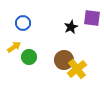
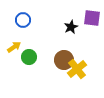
blue circle: moved 3 px up
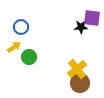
blue circle: moved 2 px left, 7 px down
black star: moved 10 px right; rotated 24 degrees clockwise
brown circle: moved 16 px right, 23 px down
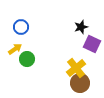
purple square: moved 26 px down; rotated 18 degrees clockwise
black star: rotated 16 degrees counterclockwise
yellow arrow: moved 1 px right, 2 px down
green circle: moved 2 px left, 2 px down
yellow cross: moved 1 px left, 1 px up
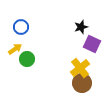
yellow cross: moved 4 px right
brown circle: moved 2 px right
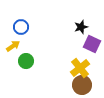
yellow arrow: moved 2 px left, 3 px up
green circle: moved 1 px left, 2 px down
brown circle: moved 2 px down
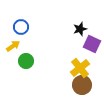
black star: moved 1 px left, 2 px down
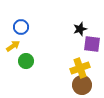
purple square: rotated 18 degrees counterclockwise
yellow cross: rotated 18 degrees clockwise
